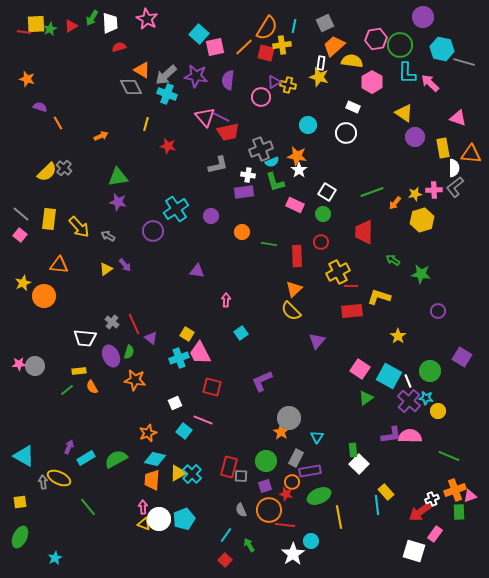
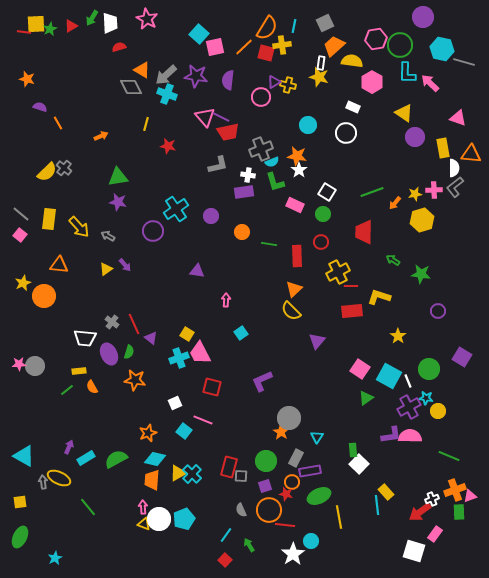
purple ellipse at (111, 356): moved 2 px left, 2 px up
green circle at (430, 371): moved 1 px left, 2 px up
purple cross at (409, 401): moved 6 px down; rotated 20 degrees clockwise
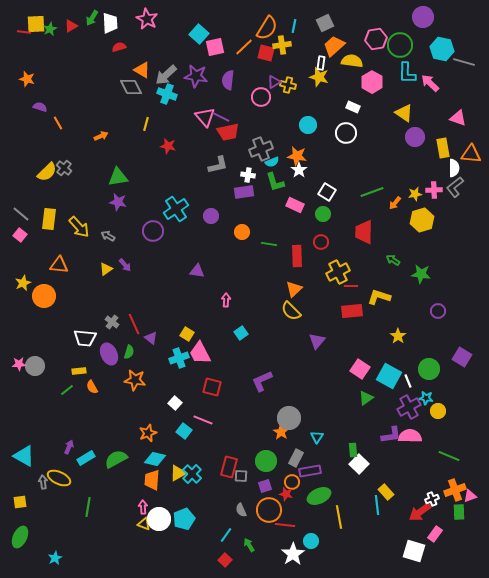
white square at (175, 403): rotated 24 degrees counterclockwise
green line at (88, 507): rotated 48 degrees clockwise
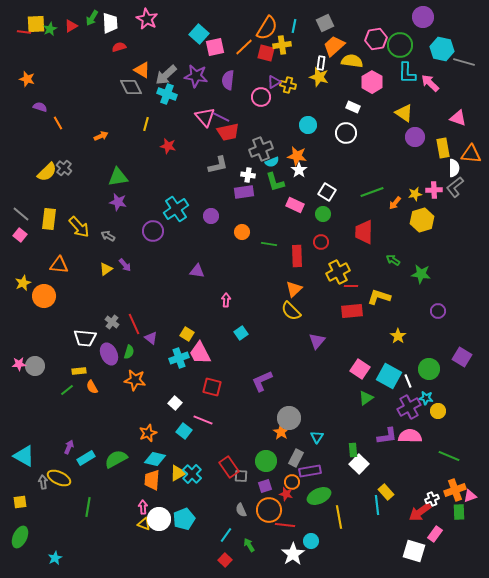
purple L-shape at (391, 435): moved 4 px left, 1 px down
red rectangle at (229, 467): rotated 50 degrees counterclockwise
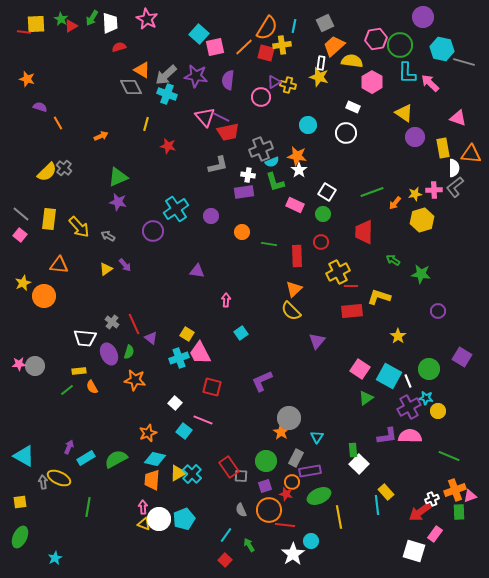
green star at (50, 29): moved 11 px right, 10 px up; rotated 16 degrees counterclockwise
green triangle at (118, 177): rotated 15 degrees counterclockwise
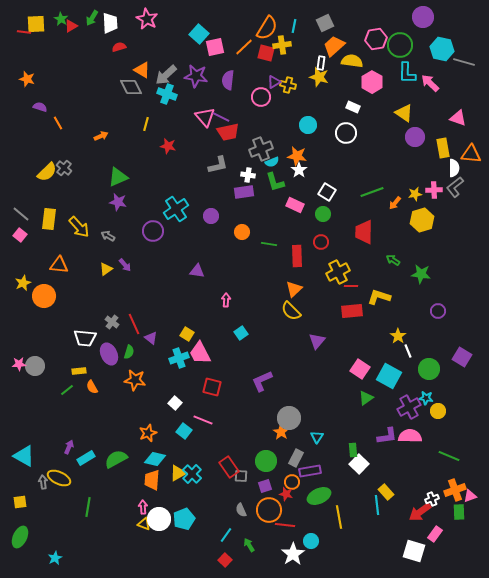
white line at (408, 381): moved 30 px up
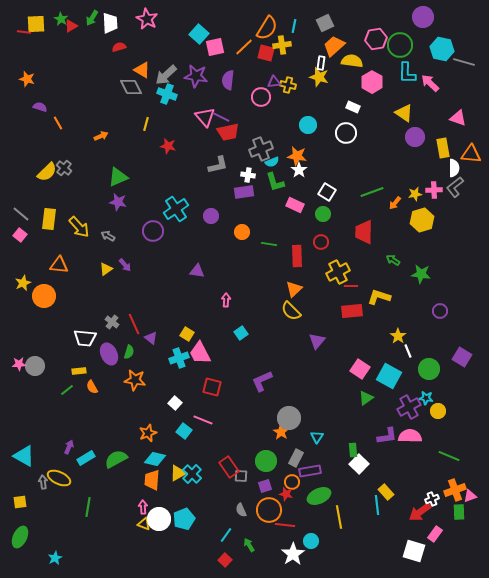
purple triangle at (274, 82): rotated 24 degrees clockwise
purple circle at (438, 311): moved 2 px right
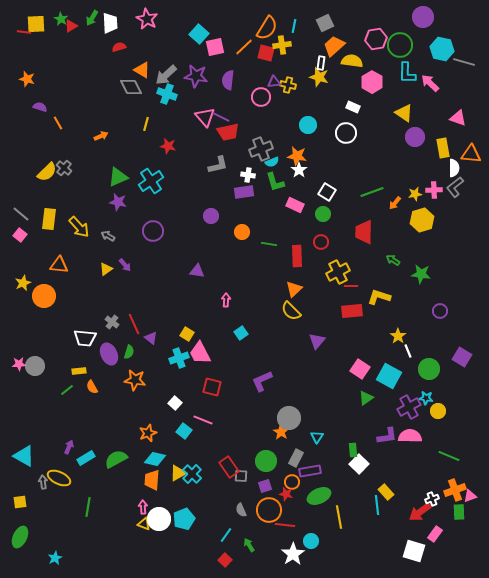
cyan cross at (176, 209): moved 25 px left, 28 px up
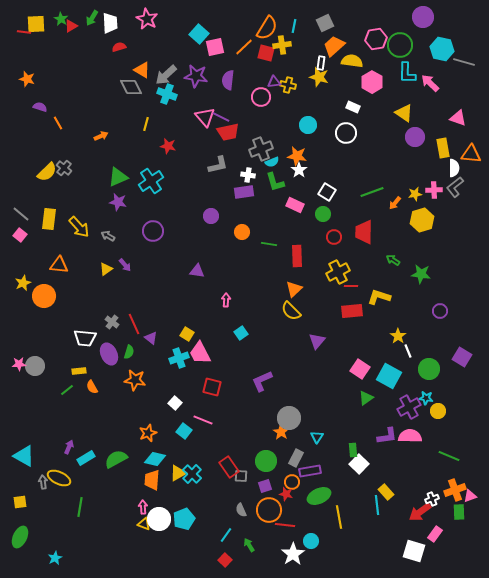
red circle at (321, 242): moved 13 px right, 5 px up
green line at (88, 507): moved 8 px left
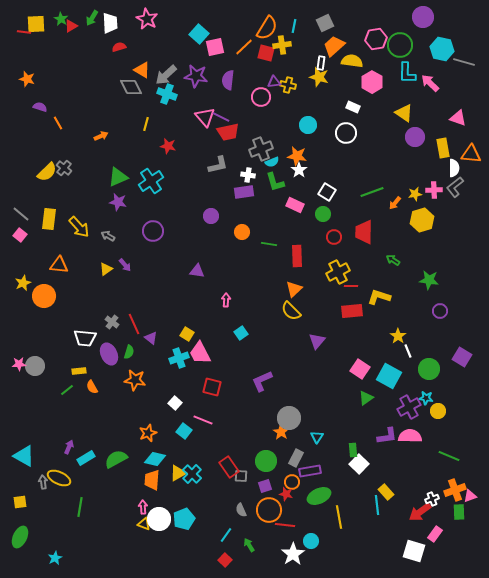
green star at (421, 274): moved 8 px right, 6 px down
